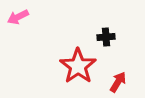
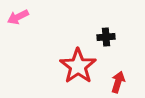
red arrow: rotated 15 degrees counterclockwise
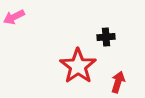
pink arrow: moved 4 px left
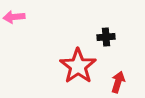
pink arrow: rotated 20 degrees clockwise
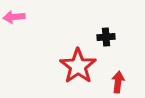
red arrow: rotated 10 degrees counterclockwise
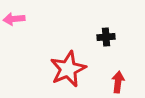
pink arrow: moved 2 px down
red star: moved 10 px left, 3 px down; rotated 12 degrees clockwise
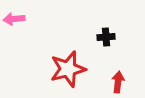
red star: rotated 9 degrees clockwise
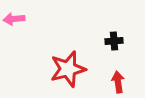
black cross: moved 8 px right, 4 px down
red arrow: rotated 15 degrees counterclockwise
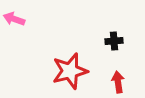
pink arrow: rotated 25 degrees clockwise
red star: moved 2 px right, 2 px down
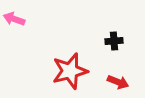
red arrow: rotated 120 degrees clockwise
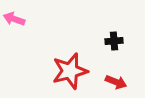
red arrow: moved 2 px left
